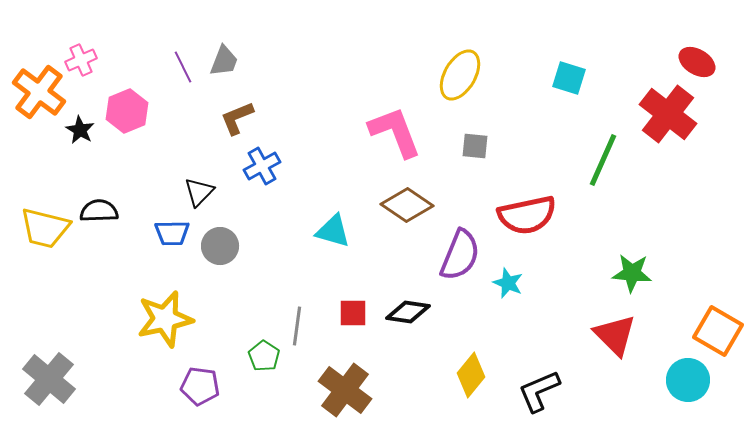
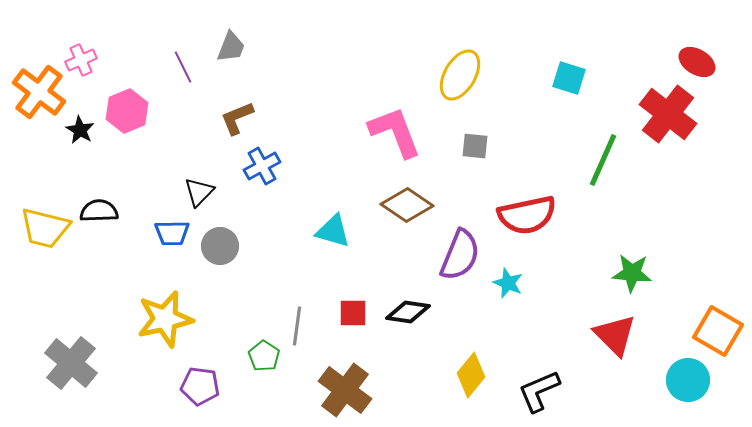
gray trapezoid: moved 7 px right, 14 px up
gray cross: moved 22 px right, 16 px up
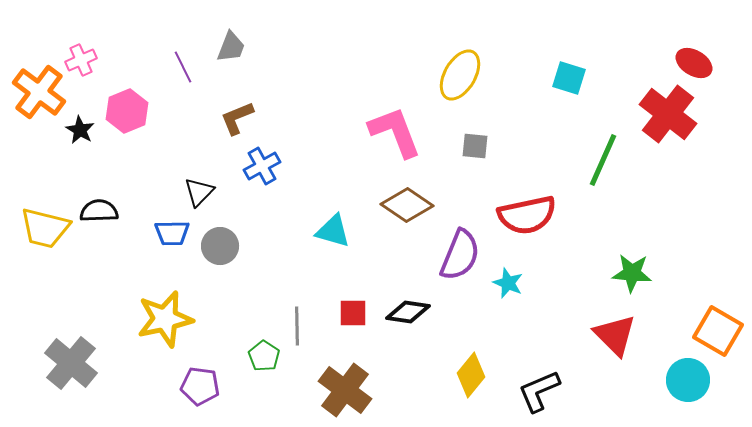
red ellipse: moved 3 px left, 1 px down
gray line: rotated 9 degrees counterclockwise
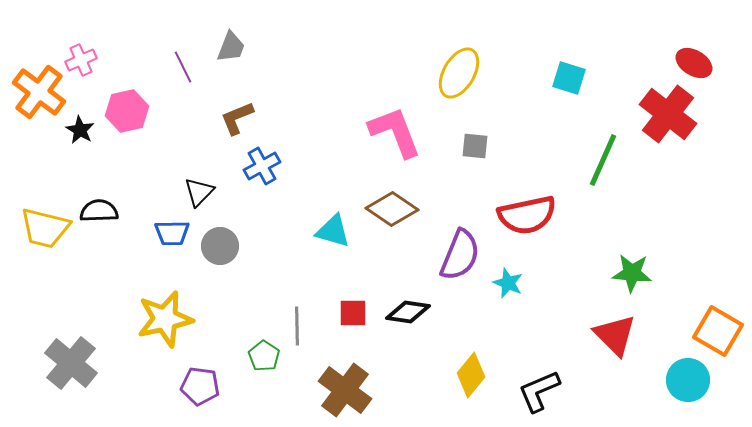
yellow ellipse: moved 1 px left, 2 px up
pink hexagon: rotated 9 degrees clockwise
brown diamond: moved 15 px left, 4 px down
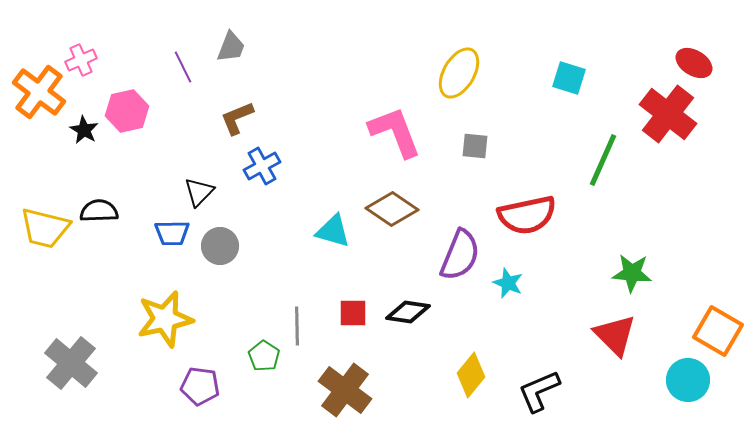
black star: moved 4 px right
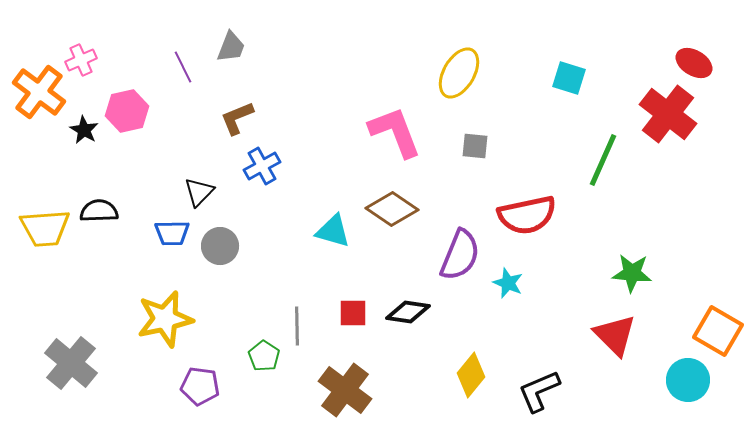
yellow trapezoid: rotated 18 degrees counterclockwise
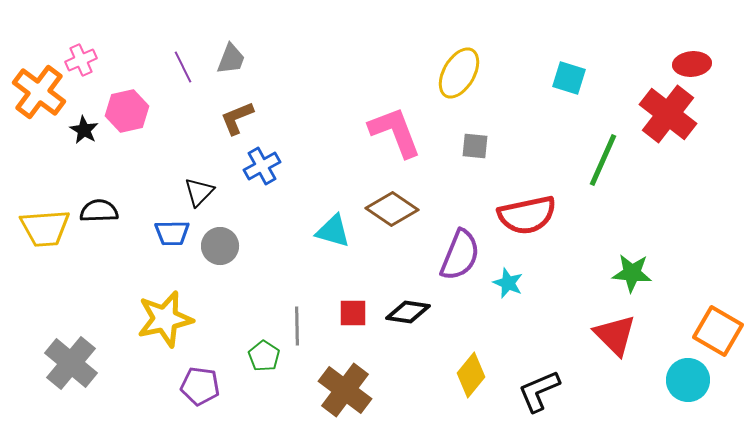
gray trapezoid: moved 12 px down
red ellipse: moved 2 px left, 1 px down; rotated 36 degrees counterclockwise
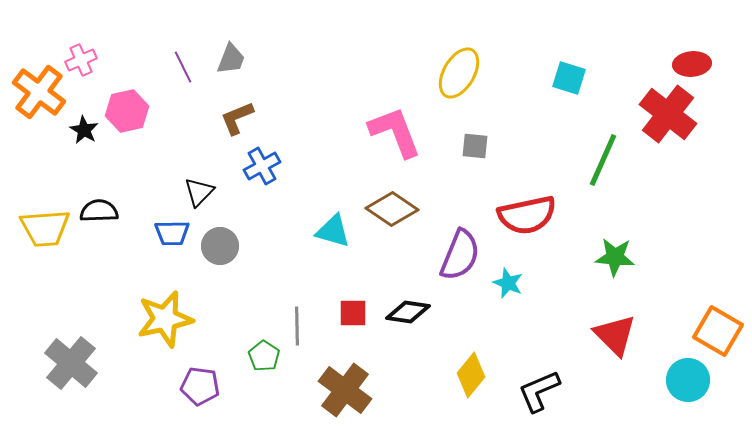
green star: moved 17 px left, 16 px up
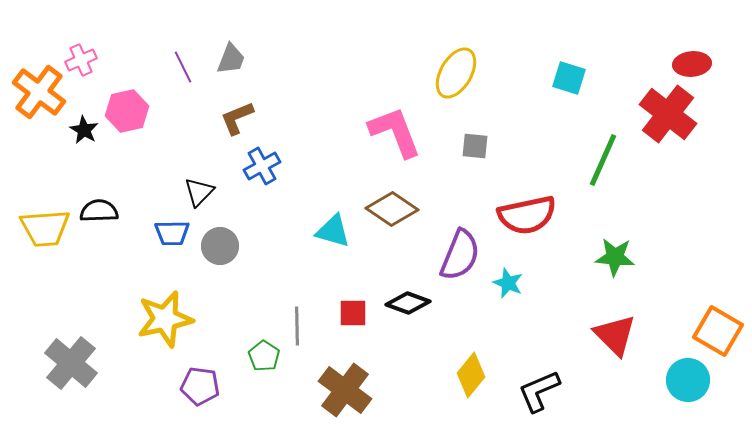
yellow ellipse: moved 3 px left
black diamond: moved 9 px up; rotated 12 degrees clockwise
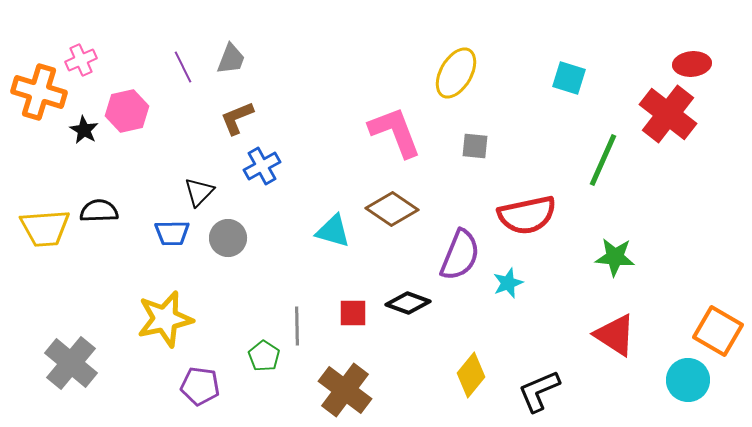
orange cross: rotated 20 degrees counterclockwise
gray circle: moved 8 px right, 8 px up
cyan star: rotated 28 degrees clockwise
red triangle: rotated 12 degrees counterclockwise
